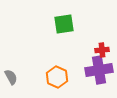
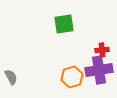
orange hexagon: moved 15 px right; rotated 20 degrees clockwise
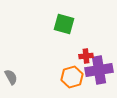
green square: rotated 25 degrees clockwise
red cross: moved 16 px left, 6 px down
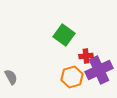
green square: moved 11 px down; rotated 20 degrees clockwise
purple cross: rotated 16 degrees counterclockwise
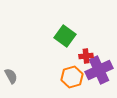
green square: moved 1 px right, 1 px down
gray semicircle: moved 1 px up
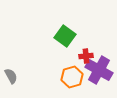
purple cross: rotated 36 degrees counterclockwise
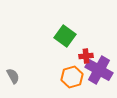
gray semicircle: moved 2 px right
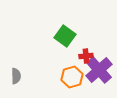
purple cross: rotated 20 degrees clockwise
gray semicircle: moved 3 px right; rotated 28 degrees clockwise
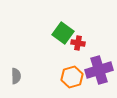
green square: moved 2 px left, 3 px up
red cross: moved 8 px left, 13 px up; rotated 16 degrees clockwise
purple cross: rotated 24 degrees clockwise
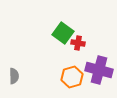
purple cross: rotated 32 degrees clockwise
gray semicircle: moved 2 px left
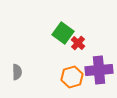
red cross: rotated 32 degrees clockwise
purple cross: rotated 20 degrees counterclockwise
gray semicircle: moved 3 px right, 4 px up
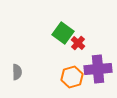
purple cross: moved 1 px left, 1 px up
